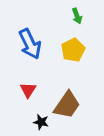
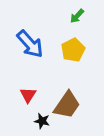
green arrow: rotated 63 degrees clockwise
blue arrow: rotated 16 degrees counterclockwise
red triangle: moved 5 px down
black star: moved 1 px right, 1 px up
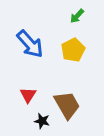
brown trapezoid: rotated 64 degrees counterclockwise
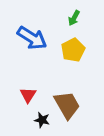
green arrow: moved 3 px left, 2 px down; rotated 14 degrees counterclockwise
blue arrow: moved 2 px right, 6 px up; rotated 16 degrees counterclockwise
black star: moved 1 px up
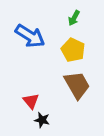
blue arrow: moved 2 px left, 2 px up
yellow pentagon: rotated 20 degrees counterclockwise
red triangle: moved 3 px right, 6 px down; rotated 12 degrees counterclockwise
brown trapezoid: moved 10 px right, 20 px up
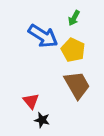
blue arrow: moved 13 px right
